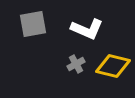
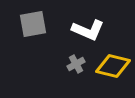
white L-shape: moved 1 px right, 1 px down
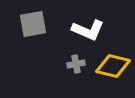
gray cross: rotated 18 degrees clockwise
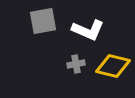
gray square: moved 10 px right, 3 px up
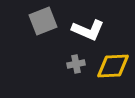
gray square: rotated 12 degrees counterclockwise
yellow diamond: rotated 16 degrees counterclockwise
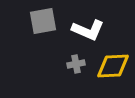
gray square: rotated 12 degrees clockwise
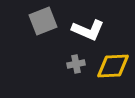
gray square: rotated 12 degrees counterclockwise
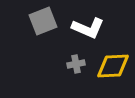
white L-shape: moved 2 px up
